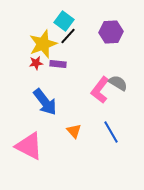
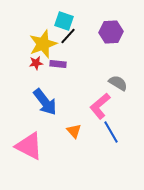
cyan square: rotated 18 degrees counterclockwise
pink L-shape: moved 16 px down; rotated 12 degrees clockwise
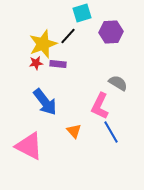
cyan square: moved 18 px right, 8 px up; rotated 36 degrees counterclockwise
pink L-shape: rotated 24 degrees counterclockwise
